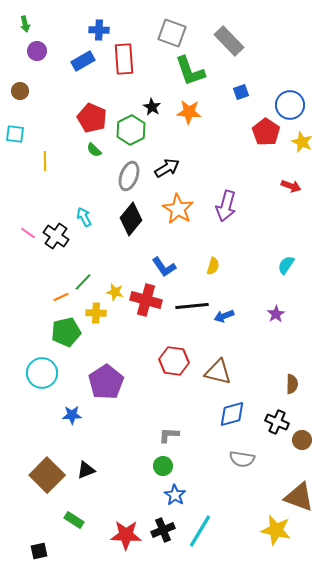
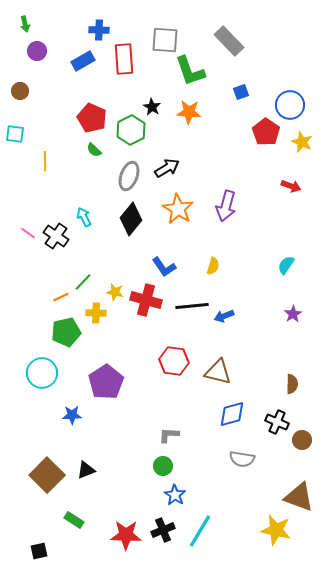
gray square at (172, 33): moved 7 px left, 7 px down; rotated 16 degrees counterclockwise
purple star at (276, 314): moved 17 px right
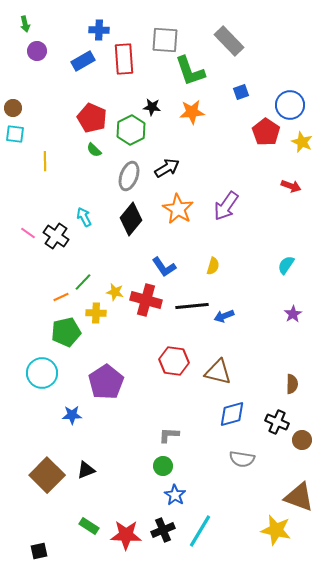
brown circle at (20, 91): moved 7 px left, 17 px down
black star at (152, 107): rotated 24 degrees counterclockwise
orange star at (189, 112): moved 3 px right; rotated 10 degrees counterclockwise
purple arrow at (226, 206): rotated 20 degrees clockwise
green rectangle at (74, 520): moved 15 px right, 6 px down
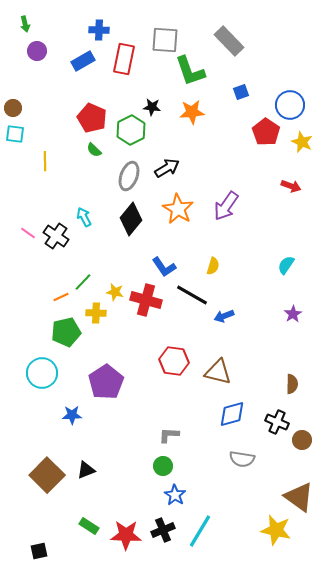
red rectangle at (124, 59): rotated 16 degrees clockwise
black line at (192, 306): moved 11 px up; rotated 36 degrees clockwise
brown triangle at (299, 497): rotated 16 degrees clockwise
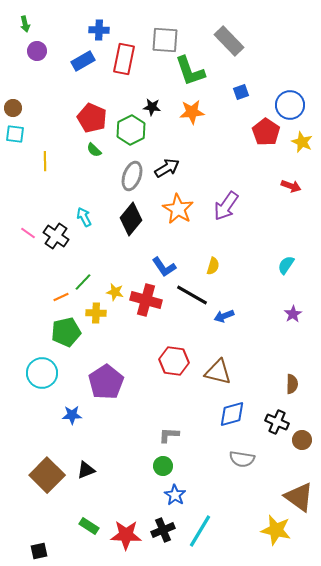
gray ellipse at (129, 176): moved 3 px right
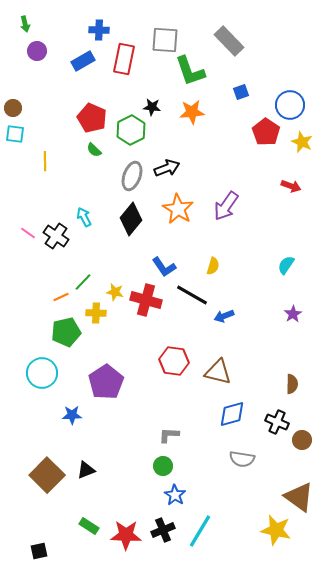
black arrow at (167, 168): rotated 10 degrees clockwise
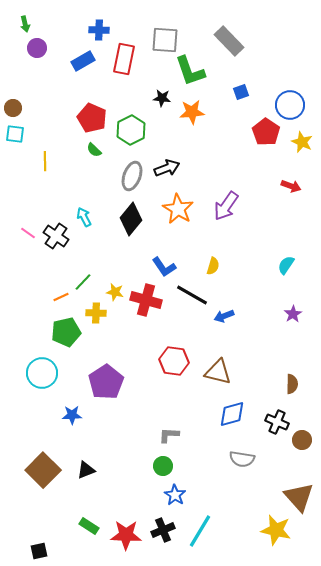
purple circle at (37, 51): moved 3 px up
black star at (152, 107): moved 10 px right, 9 px up
brown square at (47, 475): moved 4 px left, 5 px up
brown triangle at (299, 497): rotated 12 degrees clockwise
